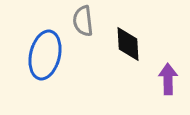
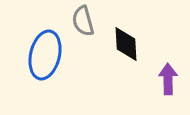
gray semicircle: rotated 8 degrees counterclockwise
black diamond: moved 2 px left
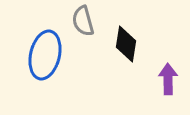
black diamond: rotated 12 degrees clockwise
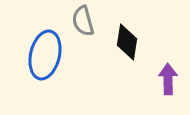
black diamond: moved 1 px right, 2 px up
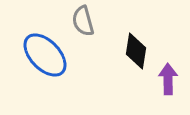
black diamond: moved 9 px right, 9 px down
blue ellipse: rotated 57 degrees counterclockwise
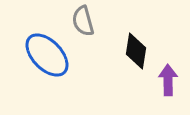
blue ellipse: moved 2 px right
purple arrow: moved 1 px down
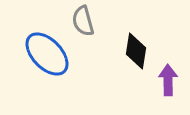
blue ellipse: moved 1 px up
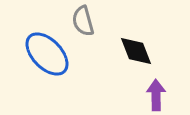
black diamond: rotated 30 degrees counterclockwise
purple arrow: moved 12 px left, 15 px down
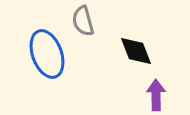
blue ellipse: rotated 24 degrees clockwise
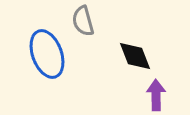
black diamond: moved 1 px left, 5 px down
